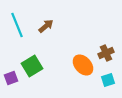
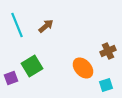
brown cross: moved 2 px right, 2 px up
orange ellipse: moved 3 px down
cyan square: moved 2 px left, 5 px down
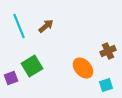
cyan line: moved 2 px right, 1 px down
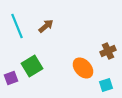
cyan line: moved 2 px left
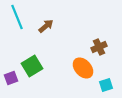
cyan line: moved 9 px up
brown cross: moved 9 px left, 4 px up
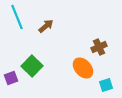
green square: rotated 15 degrees counterclockwise
